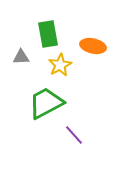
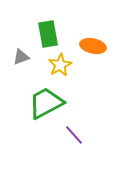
gray triangle: rotated 18 degrees counterclockwise
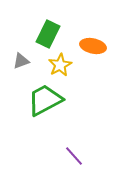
green rectangle: rotated 36 degrees clockwise
gray triangle: moved 4 px down
green trapezoid: moved 1 px left, 3 px up
purple line: moved 21 px down
